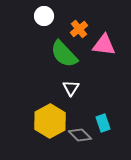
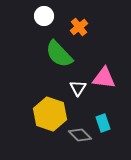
orange cross: moved 2 px up
pink triangle: moved 33 px down
green semicircle: moved 5 px left
white triangle: moved 7 px right
yellow hexagon: moved 7 px up; rotated 12 degrees counterclockwise
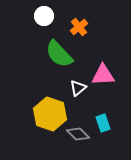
pink triangle: moved 1 px left, 3 px up; rotated 10 degrees counterclockwise
white triangle: rotated 18 degrees clockwise
gray diamond: moved 2 px left, 1 px up
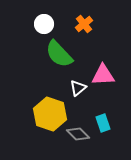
white circle: moved 8 px down
orange cross: moved 5 px right, 3 px up
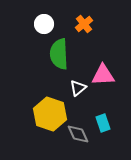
green semicircle: rotated 40 degrees clockwise
gray diamond: rotated 20 degrees clockwise
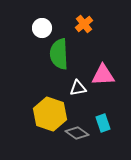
white circle: moved 2 px left, 4 px down
white triangle: rotated 30 degrees clockwise
gray diamond: moved 1 px left, 1 px up; rotated 30 degrees counterclockwise
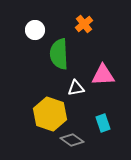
white circle: moved 7 px left, 2 px down
white triangle: moved 2 px left
gray diamond: moved 5 px left, 7 px down
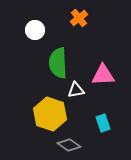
orange cross: moved 5 px left, 6 px up
green semicircle: moved 1 px left, 9 px down
white triangle: moved 2 px down
gray diamond: moved 3 px left, 5 px down
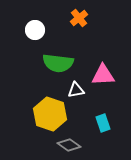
green semicircle: rotated 80 degrees counterclockwise
